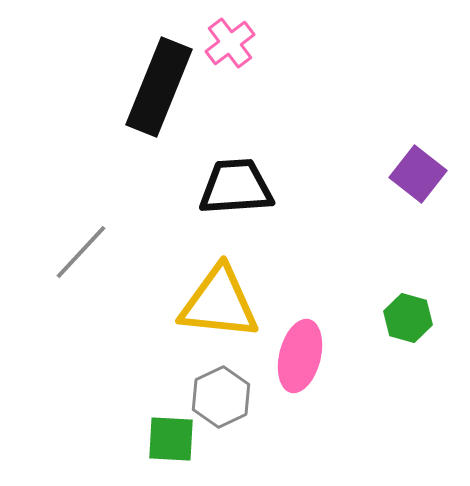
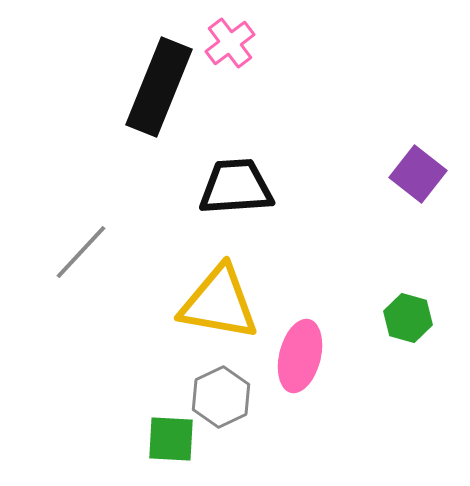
yellow triangle: rotated 4 degrees clockwise
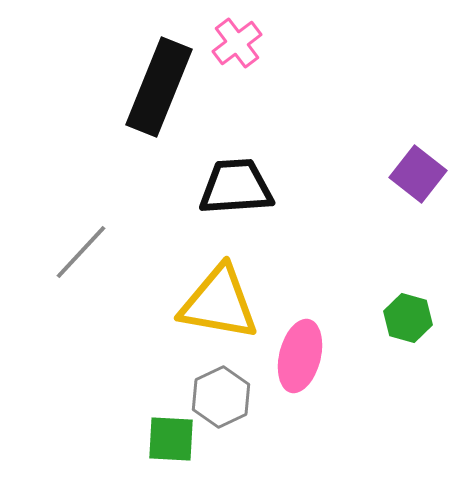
pink cross: moved 7 px right
